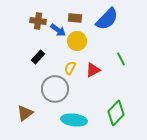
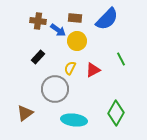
green diamond: rotated 15 degrees counterclockwise
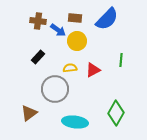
green line: moved 1 px down; rotated 32 degrees clockwise
yellow semicircle: rotated 56 degrees clockwise
brown triangle: moved 4 px right
cyan ellipse: moved 1 px right, 2 px down
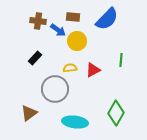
brown rectangle: moved 2 px left, 1 px up
black rectangle: moved 3 px left, 1 px down
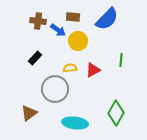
yellow circle: moved 1 px right
cyan ellipse: moved 1 px down
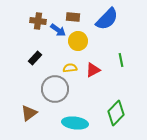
green line: rotated 16 degrees counterclockwise
green diamond: rotated 15 degrees clockwise
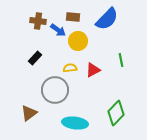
gray circle: moved 1 px down
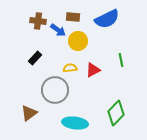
blue semicircle: rotated 20 degrees clockwise
